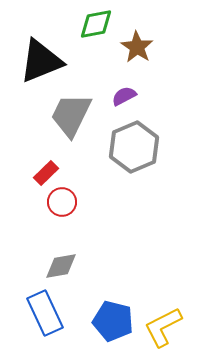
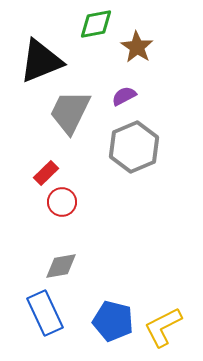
gray trapezoid: moved 1 px left, 3 px up
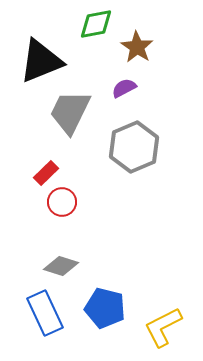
purple semicircle: moved 8 px up
gray diamond: rotated 28 degrees clockwise
blue pentagon: moved 8 px left, 13 px up
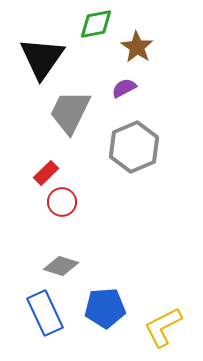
black triangle: moved 1 px right, 3 px up; rotated 33 degrees counterclockwise
blue pentagon: rotated 18 degrees counterclockwise
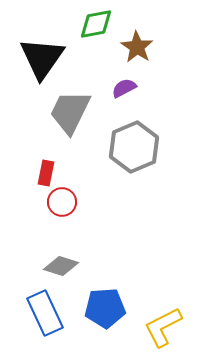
red rectangle: rotated 35 degrees counterclockwise
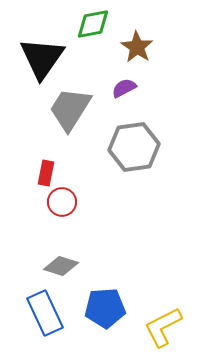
green diamond: moved 3 px left
gray trapezoid: moved 3 px up; rotated 6 degrees clockwise
gray hexagon: rotated 15 degrees clockwise
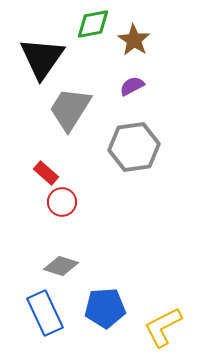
brown star: moved 3 px left, 7 px up
purple semicircle: moved 8 px right, 2 px up
red rectangle: rotated 60 degrees counterclockwise
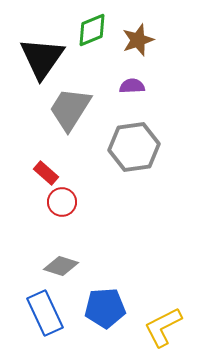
green diamond: moved 1 px left, 6 px down; rotated 12 degrees counterclockwise
brown star: moved 4 px right; rotated 20 degrees clockwise
purple semicircle: rotated 25 degrees clockwise
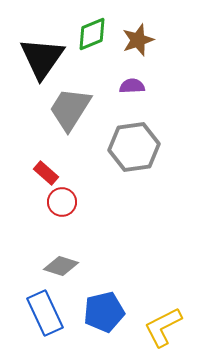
green diamond: moved 4 px down
blue pentagon: moved 1 px left, 4 px down; rotated 9 degrees counterclockwise
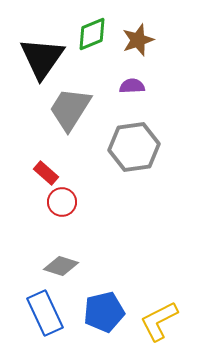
yellow L-shape: moved 4 px left, 6 px up
